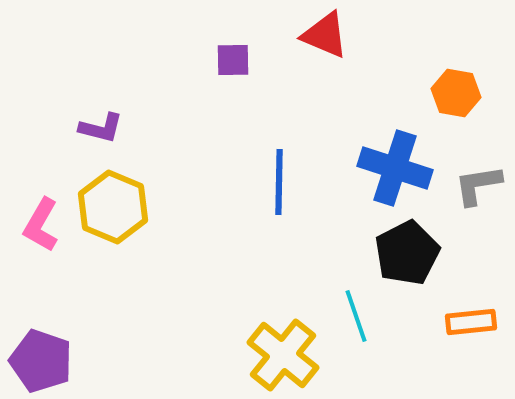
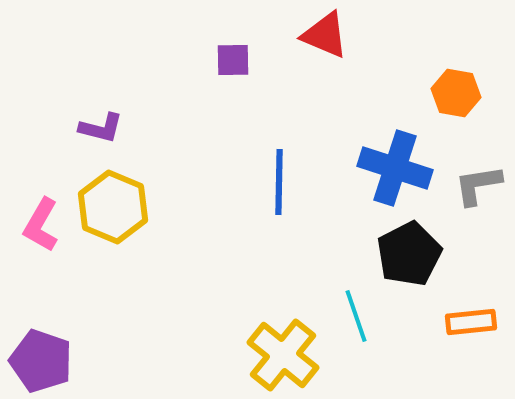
black pentagon: moved 2 px right, 1 px down
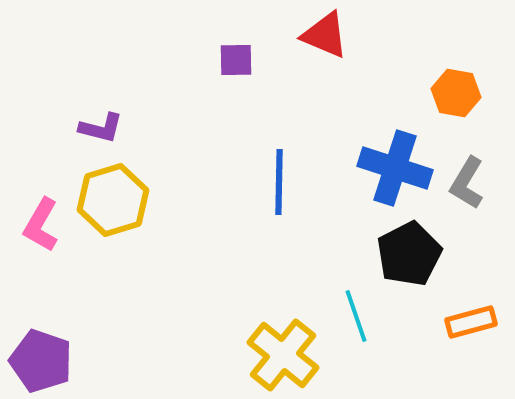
purple square: moved 3 px right
gray L-shape: moved 11 px left, 2 px up; rotated 50 degrees counterclockwise
yellow hexagon: moved 7 px up; rotated 20 degrees clockwise
orange rectangle: rotated 9 degrees counterclockwise
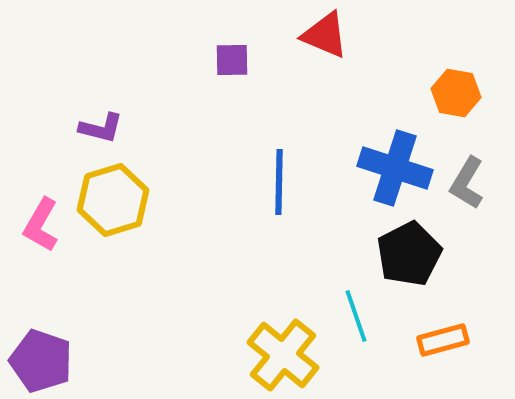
purple square: moved 4 px left
orange rectangle: moved 28 px left, 18 px down
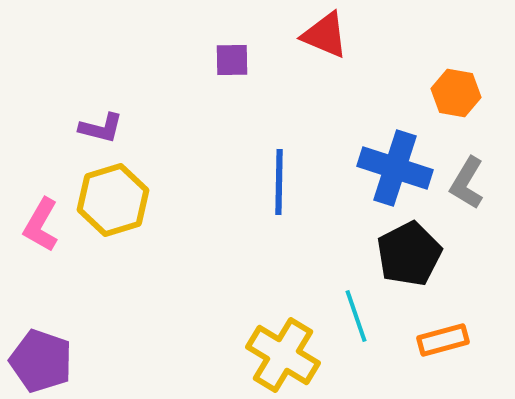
yellow cross: rotated 8 degrees counterclockwise
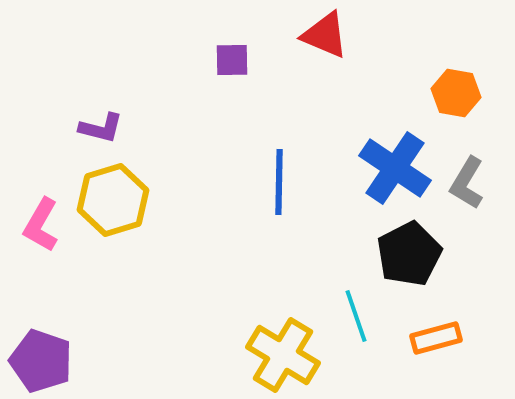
blue cross: rotated 16 degrees clockwise
orange rectangle: moved 7 px left, 2 px up
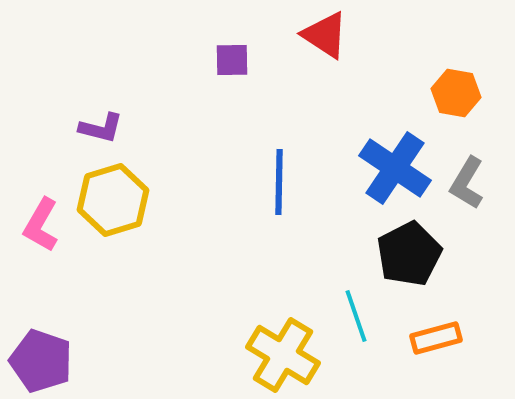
red triangle: rotated 10 degrees clockwise
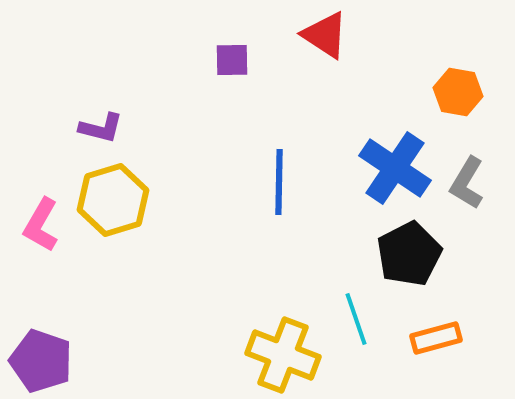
orange hexagon: moved 2 px right, 1 px up
cyan line: moved 3 px down
yellow cross: rotated 10 degrees counterclockwise
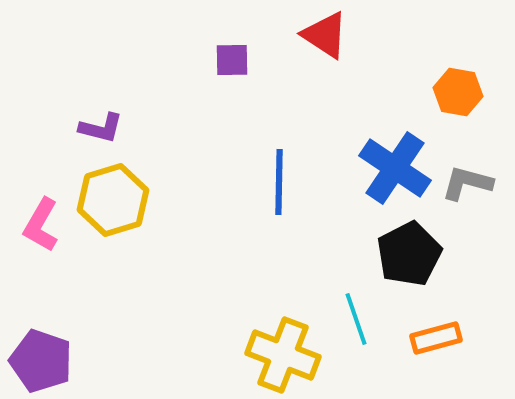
gray L-shape: rotated 74 degrees clockwise
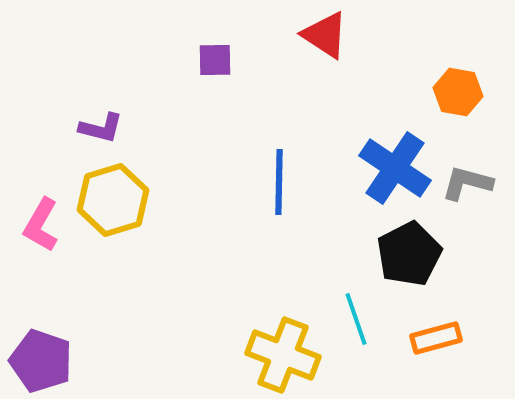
purple square: moved 17 px left
